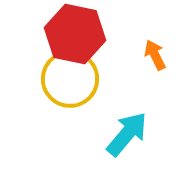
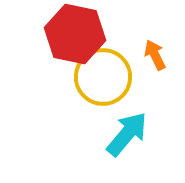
yellow circle: moved 33 px right, 2 px up
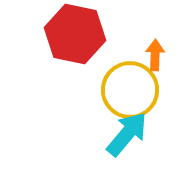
orange arrow: rotated 28 degrees clockwise
yellow circle: moved 27 px right, 13 px down
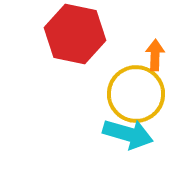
yellow circle: moved 6 px right, 4 px down
cyan arrow: moved 1 px right; rotated 66 degrees clockwise
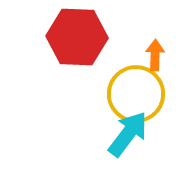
red hexagon: moved 2 px right, 3 px down; rotated 10 degrees counterclockwise
cyan arrow: rotated 69 degrees counterclockwise
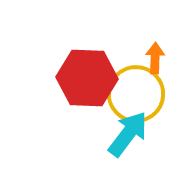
red hexagon: moved 10 px right, 41 px down
orange arrow: moved 3 px down
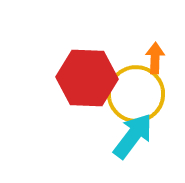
cyan arrow: moved 5 px right, 2 px down
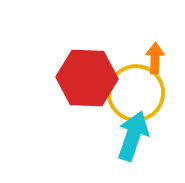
yellow circle: moved 1 px up
cyan arrow: rotated 18 degrees counterclockwise
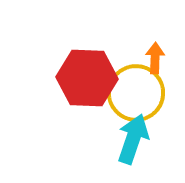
cyan arrow: moved 3 px down
